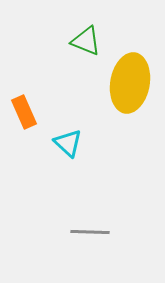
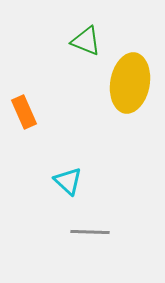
cyan triangle: moved 38 px down
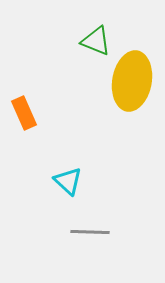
green triangle: moved 10 px right
yellow ellipse: moved 2 px right, 2 px up
orange rectangle: moved 1 px down
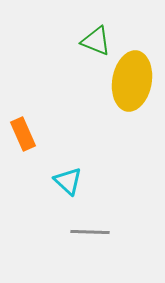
orange rectangle: moved 1 px left, 21 px down
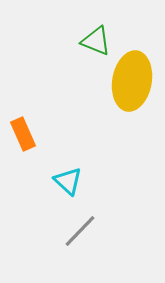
gray line: moved 10 px left, 1 px up; rotated 48 degrees counterclockwise
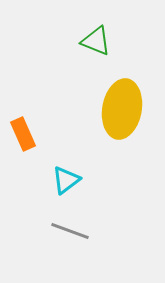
yellow ellipse: moved 10 px left, 28 px down
cyan triangle: moved 2 px left, 1 px up; rotated 40 degrees clockwise
gray line: moved 10 px left; rotated 66 degrees clockwise
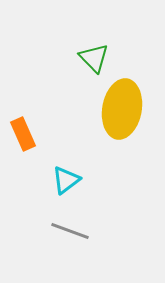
green triangle: moved 2 px left, 17 px down; rotated 24 degrees clockwise
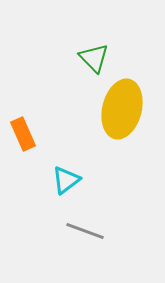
yellow ellipse: rotated 4 degrees clockwise
gray line: moved 15 px right
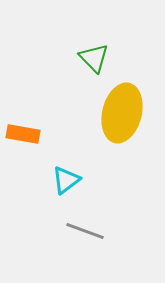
yellow ellipse: moved 4 px down
orange rectangle: rotated 56 degrees counterclockwise
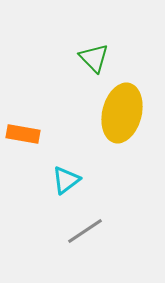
gray line: rotated 54 degrees counterclockwise
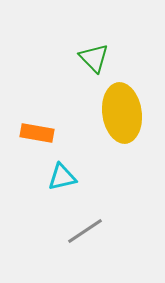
yellow ellipse: rotated 22 degrees counterclockwise
orange rectangle: moved 14 px right, 1 px up
cyan triangle: moved 4 px left, 3 px up; rotated 24 degrees clockwise
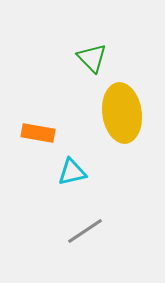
green triangle: moved 2 px left
orange rectangle: moved 1 px right
cyan triangle: moved 10 px right, 5 px up
